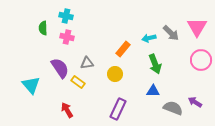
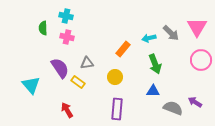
yellow circle: moved 3 px down
purple rectangle: moved 1 px left; rotated 20 degrees counterclockwise
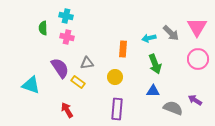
orange rectangle: rotated 35 degrees counterclockwise
pink circle: moved 3 px left, 1 px up
cyan triangle: rotated 30 degrees counterclockwise
purple arrow: moved 2 px up
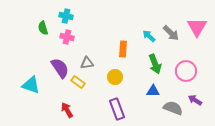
green semicircle: rotated 16 degrees counterclockwise
cyan arrow: moved 2 px up; rotated 56 degrees clockwise
pink circle: moved 12 px left, 12 px down
purple rectangle: rotated 25 degrees counterclockwise
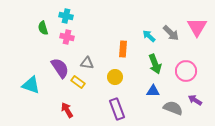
gray triangle: rotated 16 degrees clockwise
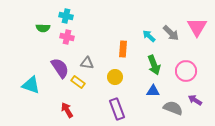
green semicircle: rotated 72 degrees counterclockwise
green arrow: moved 1 px left, 1 px down
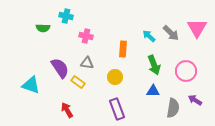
pink triangle: moved 1 px down
pink cross: moved 19 px right, 1 px up
gray semicircle: rotated 78 degrees clockwise
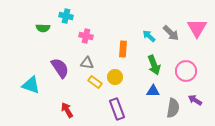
yellow rectangle: moved 17 px right
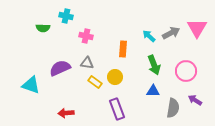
gray arrow: rotated 72 degrees counterclockwise
purple semicircle: rotated 80 degrees counterclockwise
red arrow: moved 1 px left, 3 px down; rotated 63 degrees counterclockwise
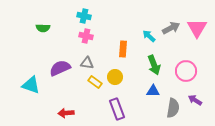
cyan cross: moved 18 px right
gray arrow: moved 5 px up
